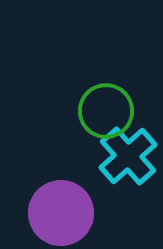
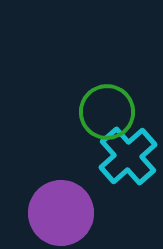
green circle: moved 1 px right, 1 px down
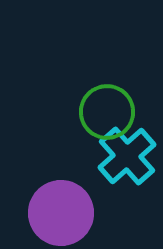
cyan cross: moved 1 px left
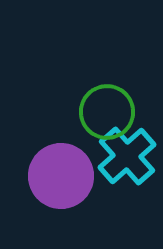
purple circle: moved 37 px up
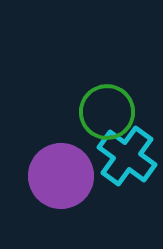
cyan cross: rotated 12 degrees counterclockwise
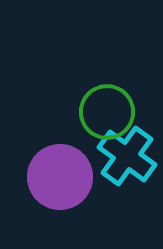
purple circle: moved 1 px left, 1 px down
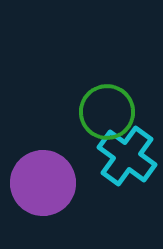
purple circle: moved 17 px left, 6 px down
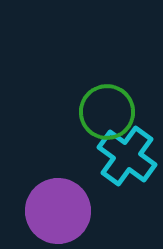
purple circle: moved 15 px right, 28 px down
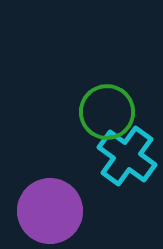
purple circle: moved 8 px left
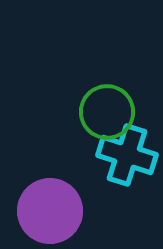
cyan cross: moved 1 px up; rotated 18 degrees counterclockwise
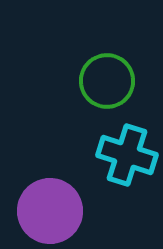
green circle: moved 31 px up
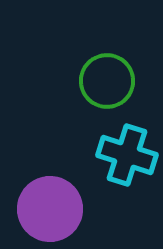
purple circle: moved 2 px up
